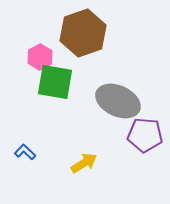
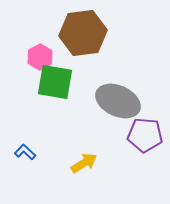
brown hexagon: rotated 12 degrees clockwise
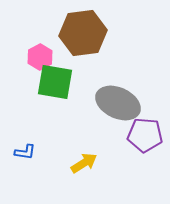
gray ellipse: moved 2 px down
blue L-shape: rotated 145 degrees clockwise
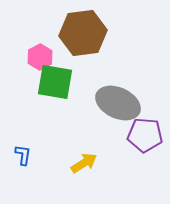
blue L-shape: moved 2 px left, 3 px down; rotated 90 degrees counterclockwise
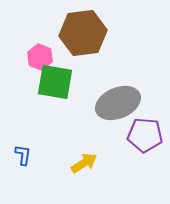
pink hexagon: rotated 10 degrees counterclockwise
gray ellipse: rotated 48 degrees counterclockwise
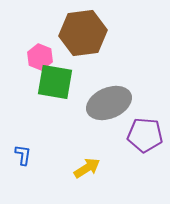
gray ellipse: moved 9 px left
yellow arrow: moved 3 px right, 5 px down
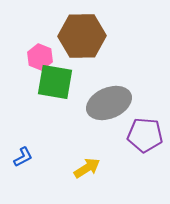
brown hexagon: moved 1 px left, 3 px down; rotated 6 degrees clockwise
blue L-shape: moved 2 px down; rotated 55 degrees clockwise
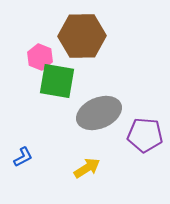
green square: moved 2 px right, 1 px up
gray ellipse: moved 10 px left, 10 px down
